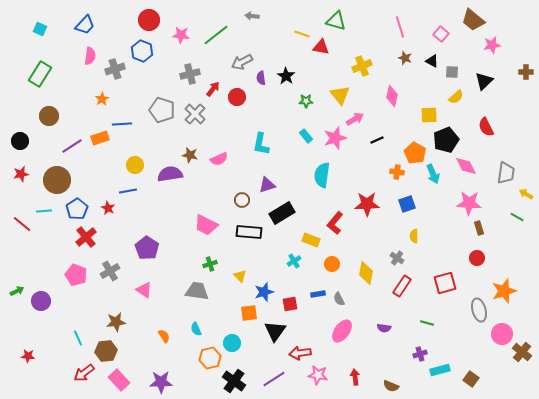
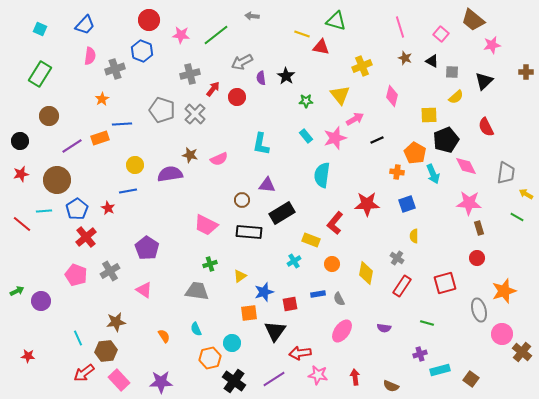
purple triangle at (267, 185): rotated 24 degrees clockwise
yellow triangle at (240, 276): rotated 40 degrees clockwise
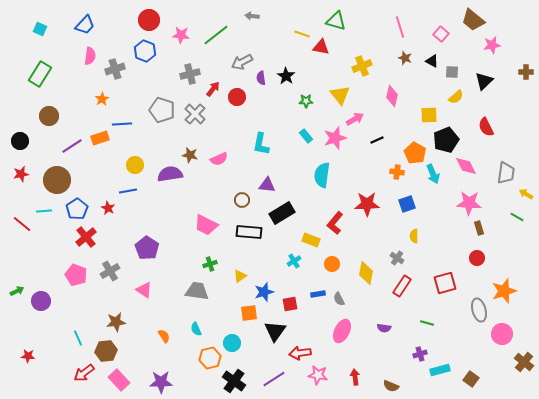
blue hexagon at (142, 51): moved 3 px right
pink ellipse at (342, 331): rotated 10 degrees counterclockwise
brown cross at (522, 352): moved 2 px right, 10 px down
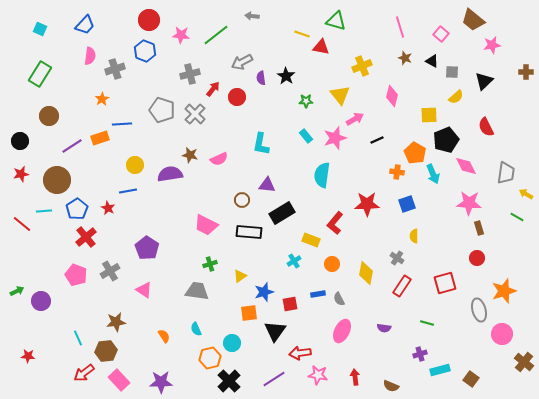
black cross at (234, 381): moved 5 px left; rotated 10 degrees clockwise
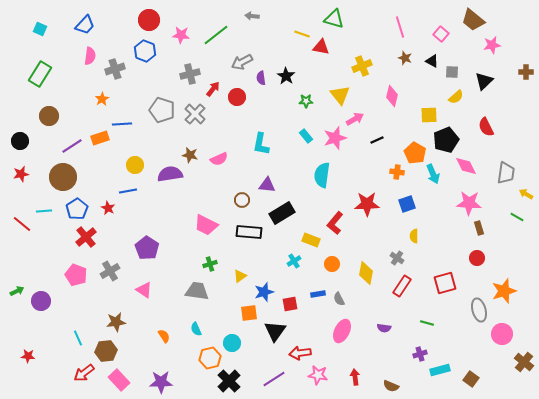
green triangle at (336, 21): moved 2 px left, 2 px up
brown circle at (57, 180): moved 6 px right, 3 px up
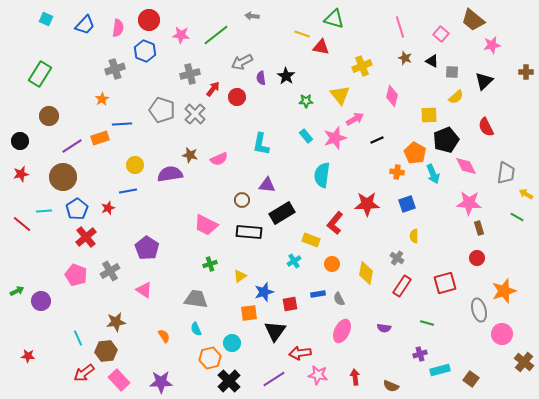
cyan square at (40, 29): moved 6 px right, 10 px up
pink semicircle at (90, 56): moved 28 px right, 28 px up
red star at (108, 208): rotated 24 degrees clockwise
gray trapezoid at (197, 291): moved 1 px left, 8 px down
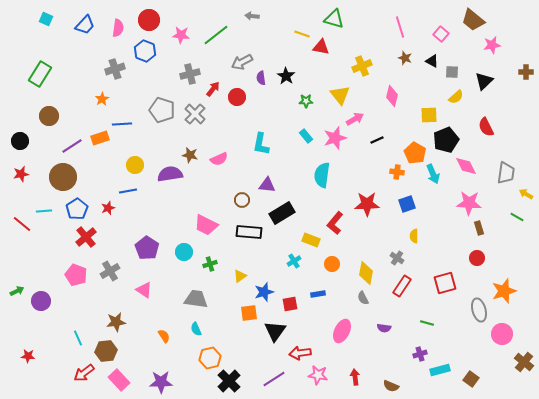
gray semicircle at (339, 299): moved 24 px right, 1 px up
cyan circle at (232, 343): moved 48 px left, 91 px up
